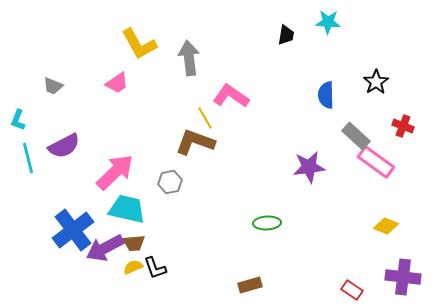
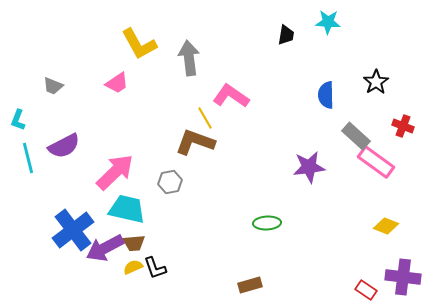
red rectangle: moved 14 px right
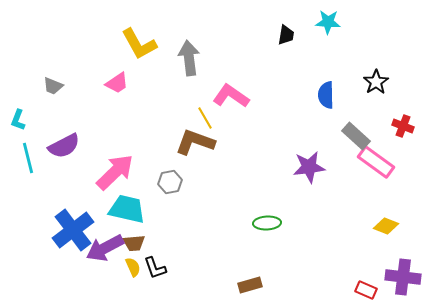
yellow semicircle: rotated 90 degrees clockwise
red rectangle: rotated 10 degrees counterclockwise
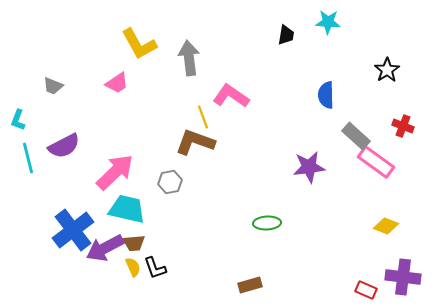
black star: moved 11 px right, 12 px up
yellow line: moved 2 px left, 1 px up; rotated 10 degrees clockwise
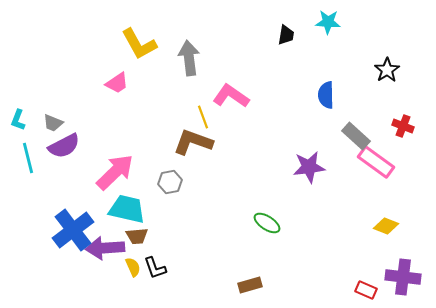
gray trapezoid: moved 37 px down
brown L-shape: moved 2 px left
green ellipse: rotated 36 degrees clockwise
brown trapezoid: moved 3 px right, 7 px up
purple arrow: rotated 24 degrees clockwise
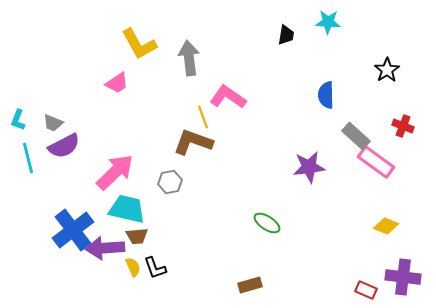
pink L-shape: moved 3 px left, 1 px down
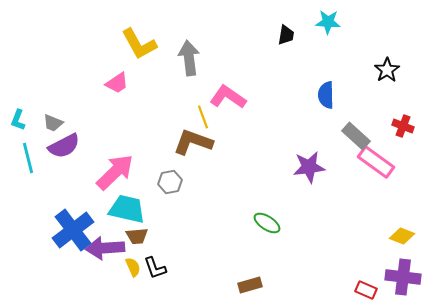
yellow diamond: moved 16 px right, 10 px down
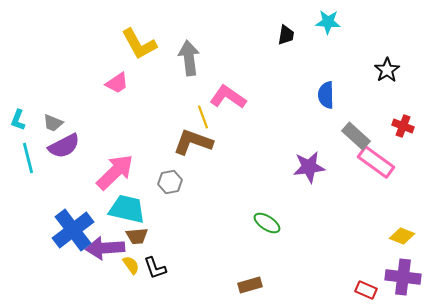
yellow semicircle: moved 2 px left, 2 px up; rotated 12 degrees counterclockwise
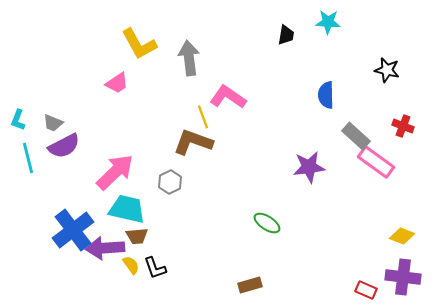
black star: rotated 25 degrees counterclockwise
gray hexagon: rotated 15 degrees counterclockwise
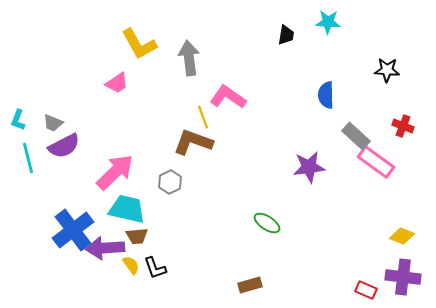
black star: rotated 10 degrees counterclockwise
